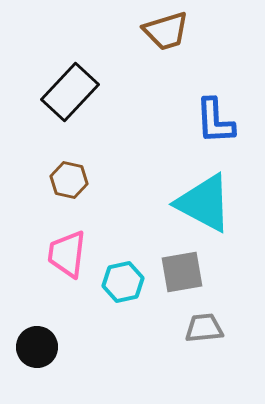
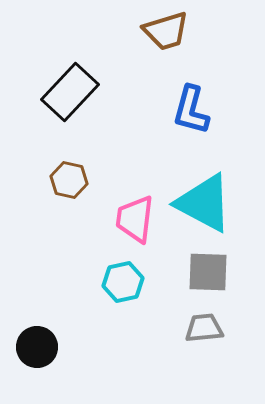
blue L-shape: moved 24 px left, 11 px up; rotated 18 degrees clockwise
pink trapezoid: moved 68 px right, 35 px up
gray square: moved 26 px right; rotated 12 degrees clockwise
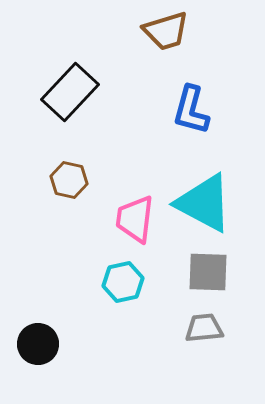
black circle: moved 1 px right, 3 px up
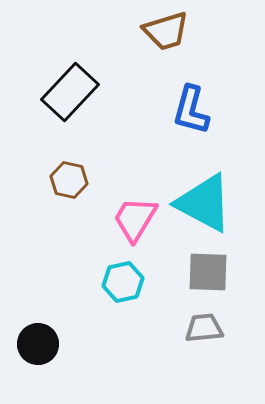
pink trapezoid: rotated 24 degrees clockwise
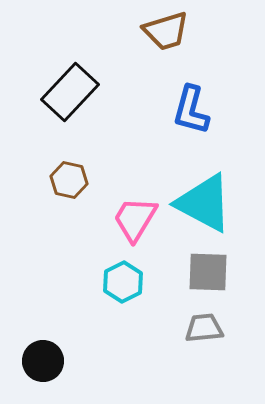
cyan hexagon: rotated 15 degrees counterclockwise
black circle: moved 5 px right, 17 px down
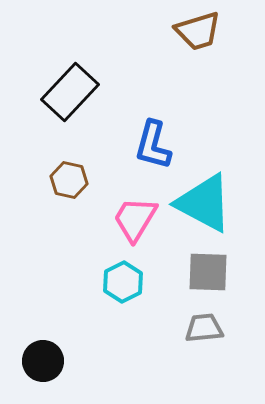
brown trapezoid: moved 32 px right
blue L-shape: moved 38 px left, 35 px down
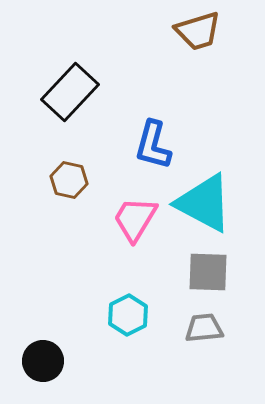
cyan hexagon: moved 5 px right, 33 px down
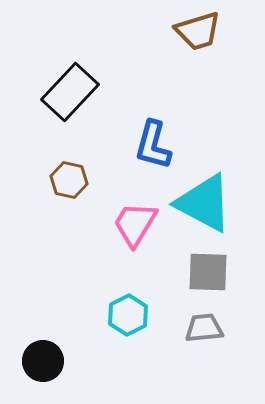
pink trapezoid: moved 5 px down
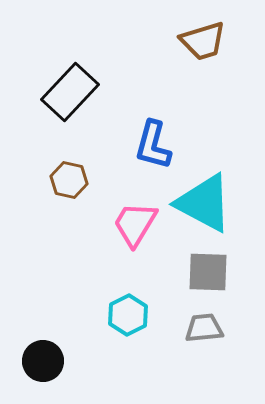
brown trapezoid: moved 5 px right, 10 px down
